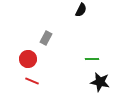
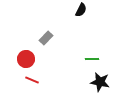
gray rectangle: rotated 16 degrees clockwise
red circle: moved 2 px left
red line: moved 1 px up
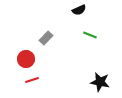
black semicircle: moved 2 px left; rotated 40 degrees clockwise
green line: moved 2 px left, 24 px up; rotated 24 degrees clockwise
red line: rotated 40 degrees counterclockwise
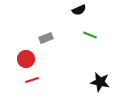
gray rectangle: rotated 24 degrees clockwise
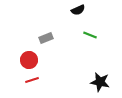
black semicircle: moved 1 px left
red circle: moved 3 px right, 1 px down
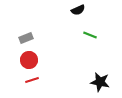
gray rectangle: moved 20 px left
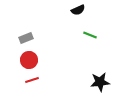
black star: rotated 18 degrees counterclockwise
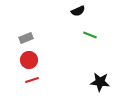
black semicircle: moved 1 px down
black star: rotated 12 degrees clockwise
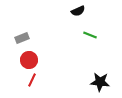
gray rectangle: moved 4 px left
red line: rotated 48 degrees counterclockwise
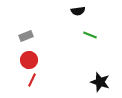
black semicircle: rotated 16 degrees clockwise
gray rectangle: moved 4 px right, 2 px up
black star: rotated 12 degrees clockwise
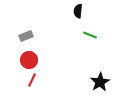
black semicircle: rotated 104 degrees clockwise
black star: rotated 24 degrees clockwise
